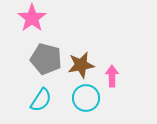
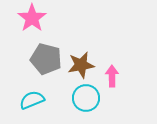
cyan semicircle: moved 9 px left; rotated 145 degrees counterclockwise
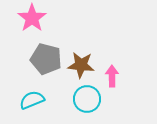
brown star: rotated 16 degrees clockwise
cyan circle: moved 1 px right, 1 px down
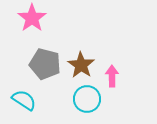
gray pentagon: moved 1 px left, 5 px down
brown star: rotated 28 degrees clockwise
cyan semicircle: moved 8 px left; rotated 55 degrees clockwise
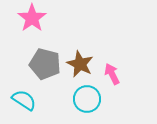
brown star: moved 1 px left, 1 px up; rotated 8 degrees counterclockwise
pink arrow: moved 2 px up; rotated 25 degrees counterclockwise
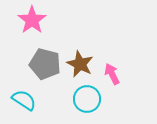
pink star: moved 2 px down
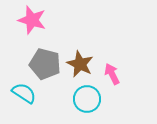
pink star: rotated 20 degrees counterclockwise
cyan semicircle: moved 7 px up
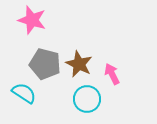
brown star: moved 1 px left
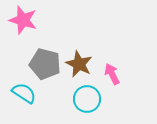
pink star: moved 9 px left
